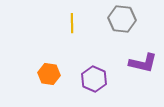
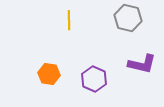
gray hexagon: moved 6 px right, 1 px up; rotated 8 degrees clockwise
yellow line: moved 3 px left, 3 px up
purple L-shape: moved 1 px left, 1 px down
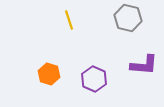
yellow line: rotated 18 degrees counterclockwise
purple L-shape: moved 2 px right, 1 px down; rotated 8 degrees counterclockwise
orange hexagon: rotated 10 degrees clockwise
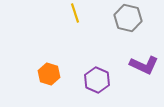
yellow line: moved 6 px right, 7 px up
purple L-shape: rotated 20 degrees clockwise
purple hexagon: moved 3 px right, 1 px down
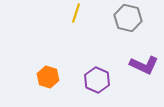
yellow line: moved 1 px right; rotated 36 degrees clockwise
orange hexagon: moved 1 px left, 3 px down
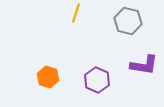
gray hexagon: moved 3 px down
purple L-shape: rotated 16 degrees counterclockwise
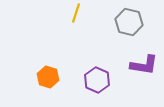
gray hexagon: moved 1 px right, 1 px down
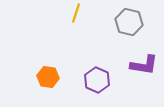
orange hexagon: rotated 10 degrees counterclockwise
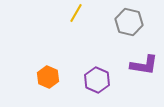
yellow line: rotated 12 degrees clockwise
orange hexagon: rotated 15 degrees clockwise
